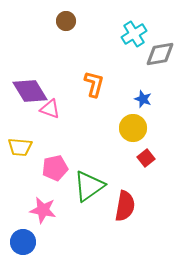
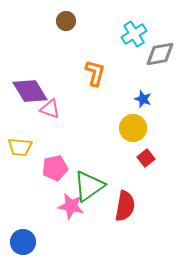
orange L-shape: moved 1 px right, 11 px up
pink star: moved 28 px right, 4 px up
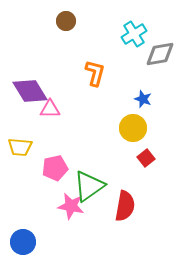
pink triangle: rotated 20 degrees counterclockwise
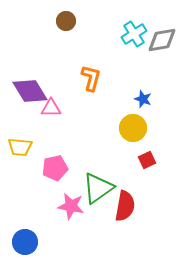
gray diamond: moved 2 px right, 14 px up
orange L-shape: moved 4 px left, 5 px down
pink triangle: moved 1 px right, 1 px up
red square: moved 1 px right, 2 px down; rotated 12 degrees clockwise
green triangle: moved 9 px right, 2 px down
blue circle: moved 2 px right
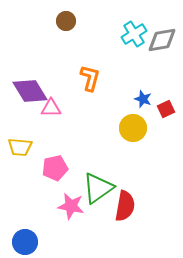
orange L-shape: moved 1 px left
red square: moved 19 px right, 51 px up
